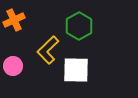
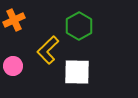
white square: moved 1 px right, 2 px down
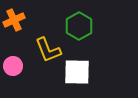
yellow L-shape: rotated 68 degrees counterclockwise
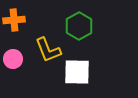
orange cross: rotated 20 degrees clockwise
pink circle: moved 7 px up
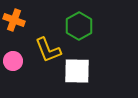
orange cross: rotated 25 degrees clockwise
pink circle: moved 2 px down
white square: moved 1 px up
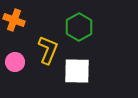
green hexagon: moved 1 px down
yellow L-shape: rotated 136 degrees counterclockwise
pink circle: moved 2 px right, 1 px down
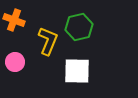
green hexagon: rotated 16 degrees clockwise
yellow L-shape: moved 9 px up
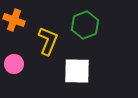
green hexagon: moved 6 px right, 2 px up; rotated 8 degrees counterclockwise
pink circle: moved 1 px left, 2 px down
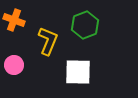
pink circle: moved 1 px down
white square: moved 1 px right, 1 px down
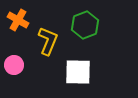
orange cross: moved 4 px right; rotated 10 degrees clockwise
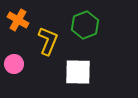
pink circle: moved 1 px up
